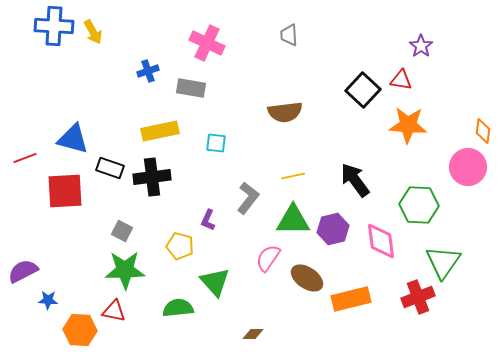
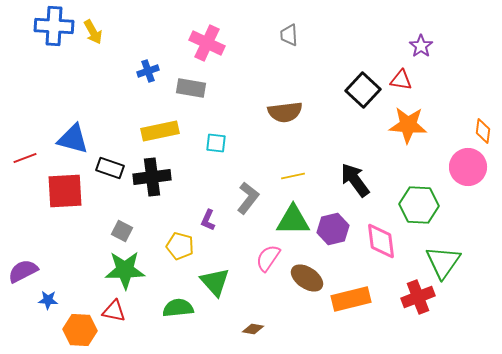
brown diamond at (253, 334): moved 5 px up; rotated 10 degrees clockwise
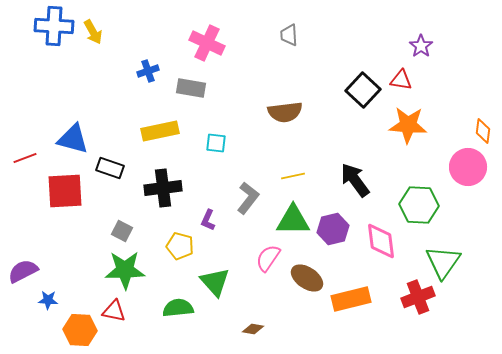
black cross at (152, 177): moved 11 px right, 11 px down
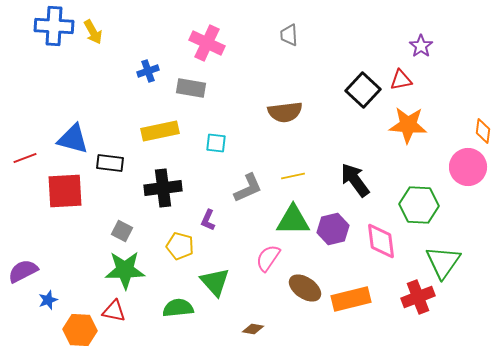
red triangle at (401, 80): rotated 20 degrees counterclockwise
black rectangle at (110, 168): moved 5 px up; rotated 12 degrees counterclockwise
gray L-shape at (248, 198): moved 10 px up; rotated 28 degrees clockwise
brown ellipse at (307, 278): moved 2 px left, 10 px down
blue star at (48, 300): rotated 24 degrees counterclockwise
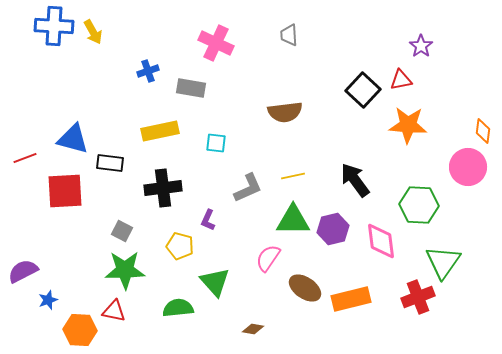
pink cross at (207, 43): moved 9 px right
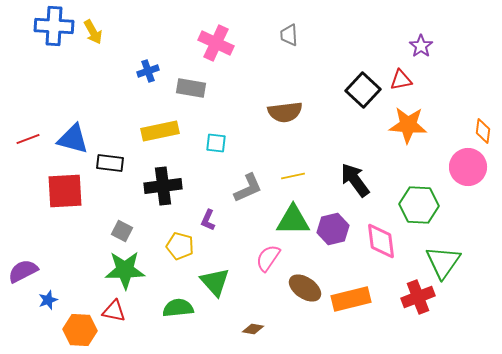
red line at (25, 158): moved 3 px right, 19 px up
black cross at (163, 188): moved 2 px up
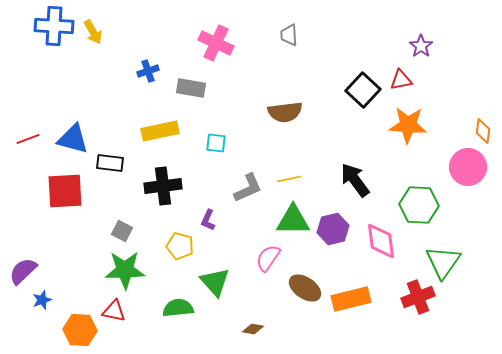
yellow line at (293, 176): moved 4 px left, 3 px down
purple semicircle at (23, 271): rotated 16 degrees counterclockwise
blue star at (48, 300): moved 6 px left
